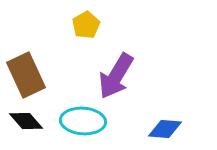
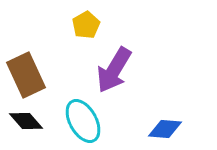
purple arrow: moved 2 px left, 6 px up
cyan ellipse: rotated 57 degrees clockwise
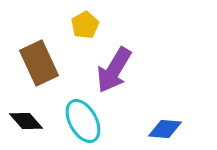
yellow pentagon: moved 1 px left
brown rectangle: moved 13 px right, 12 px up
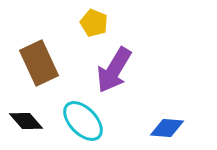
yellow pentagon: moved 9 px right, 2 px up; rotated 20 degrees counterclockwise
cyan ellipse: rotated 15 degrees counterclockwise
blue diamond: moved 2 px right, 1 px up
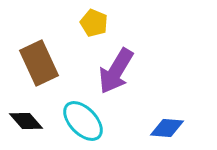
purple arrow: moved 2 px right, 1 px down
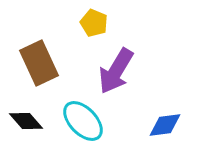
blue diamond: moved 2 px left, 3 px up; rotated 12 degrees counterclockwise
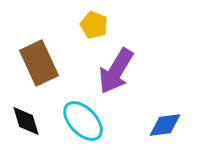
yellow pentagon: moved 2 px down
black diamond: rotated 24 degrees clockwise
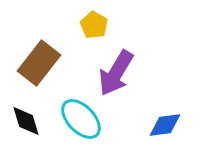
yellow pentagon: rotated 8 degrees clockwise
brown rectangle: rotated 63 degrees clockwise
purple arrow: moved 2 px down
cyan ellipse: moved 2 px left, 2 px up
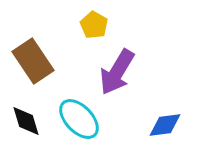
brown rectangle: moved 6 px left, 2 px up; rotated 72 degrees counterclockwise
purple arrow: moved 1 px right, 1 px up
cyan ellipse: moved 2 px left
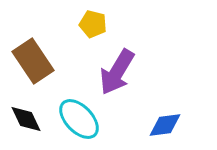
yellow pentagon: moved 1 px left, 1 px up; rotated 16 degrees counterclockwise
black diamond: moved 2 px up; rotated 8 degrees counterclockwise
